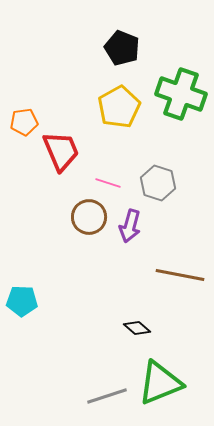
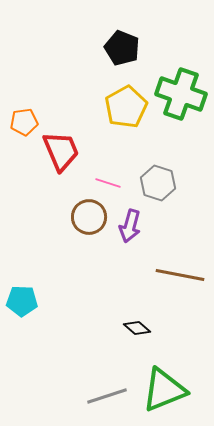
yellow pentagon: moved 7 px right
green triangle: moved 4 px right, 7 px down
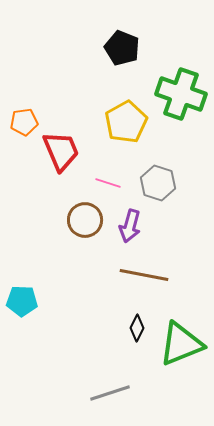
yellow pentagon: moved 15 px down
brown circle: moved 4 px left, 3 px down
brown line: moved 36 px left
black diamond: rotated 76 degrees clockwise
green triangle: moved 17 px right, 46 px up
gray line: moved 3 px right, 3 px up
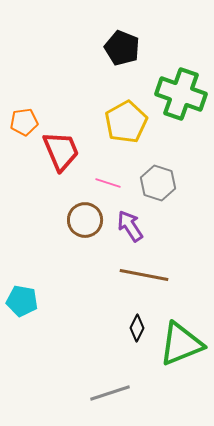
purple arrow: rotated 132 degrees clockwise
cyan pentagon: rotated 8 degrees clockwise
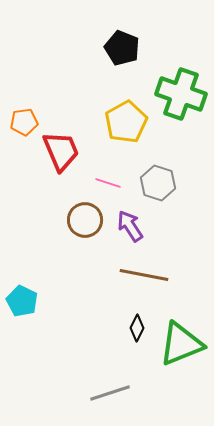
cyan pentagon: rotated 16 degrees clockwise
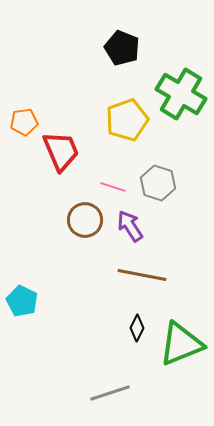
green cross: rotated 12 degrees clockwise
yellow pentagon: moved 1 px right, 2 px up; rotated 9 degrees clockwise
pink line: moved 5 px right, 4 px down
brown line: moved 2 px left
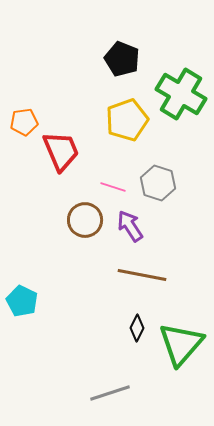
black pentagon: moved 11 px down
green triangle: rotated 27 degrees counterclockwise
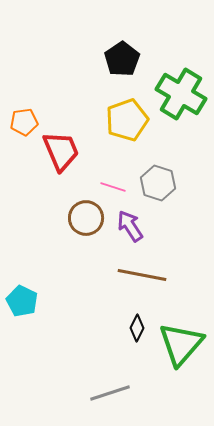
black pentagon: rotated 16 degrees clockwise
brown circle: moved 1 px right, 2 px up
